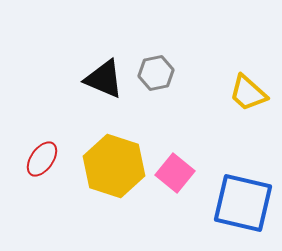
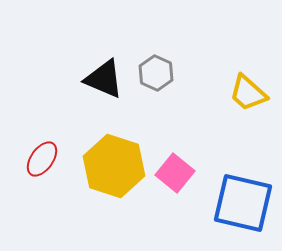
gray hexagon: rotated 24 degrees counterclockwise
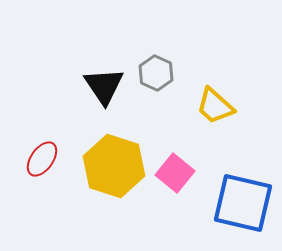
black triangle: moved 7 px down; rotated 33 degrees clockwise
yellow trapezoid: moved 33 px left, 13 px down
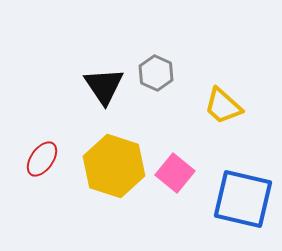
yellow trapezoid: moved 8 px right
blue square: moved 4 px up
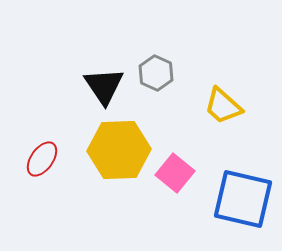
yellow hexagon: moved 5 px right, 16 px up; rotated 20 degrees counterclockwise
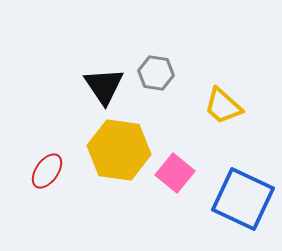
gray hexagon: rotated 16 degrees counterclockwise
yellow hexagon: rotated 10 degrees clockwise
red ellipse: moved 5 px right, 12 px down
blue square: rotated 12 degrees clockwise
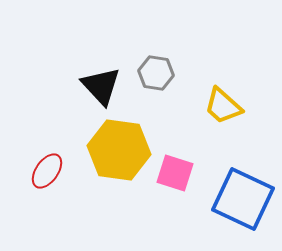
black triangle: moved 3 px left; rotated 9 degrees counterclockwise
pink square: rotated 21 degrees counterclockwise
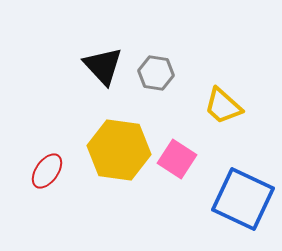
black triangle: moved 2 px right, 20 px up
pink square: moved 2 px right, 14 px up; rotated 15 degrees clockwise
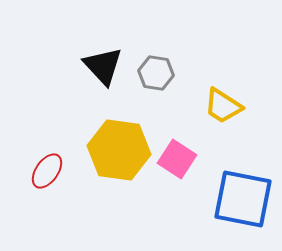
yellow trapezoid: rotated 9 degrees counterclockwise
blue square: rotated 14 degrees counterclockwise
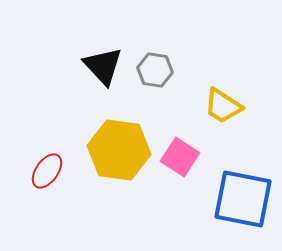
gray hexagon: moved 1 px left, 3 px up
pink square: moved 3 px right, 2 px up
